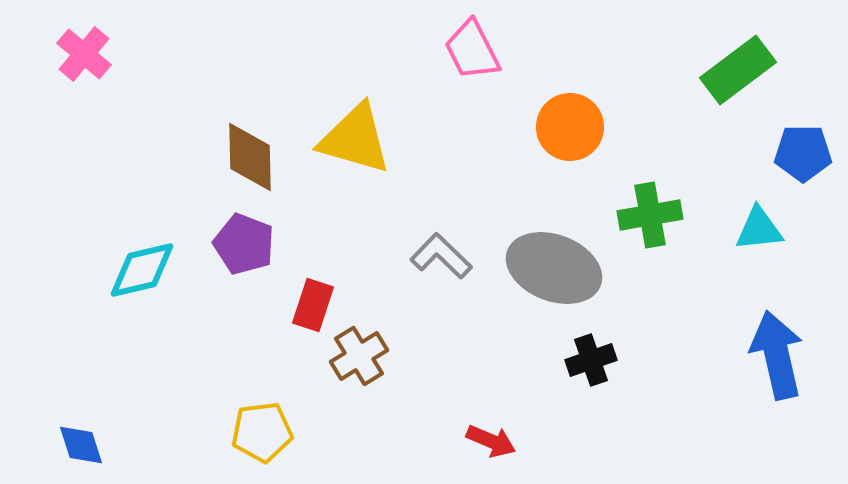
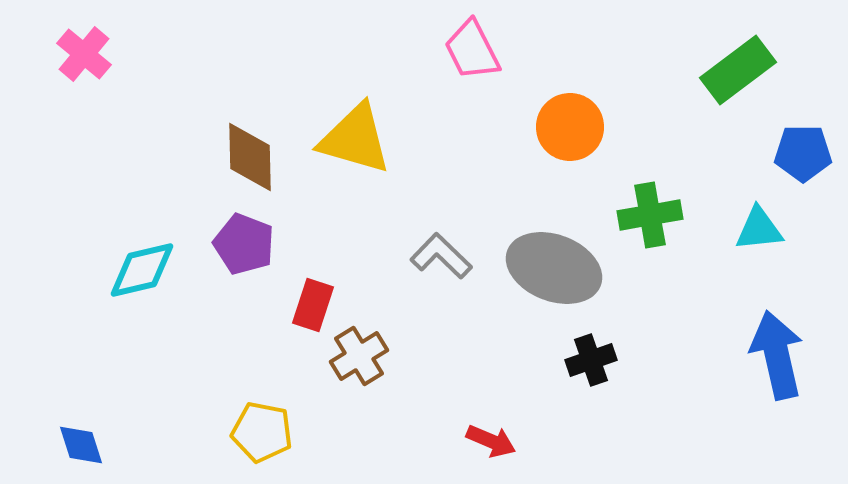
yellow pentagon: rotated 18 degrees clockwise
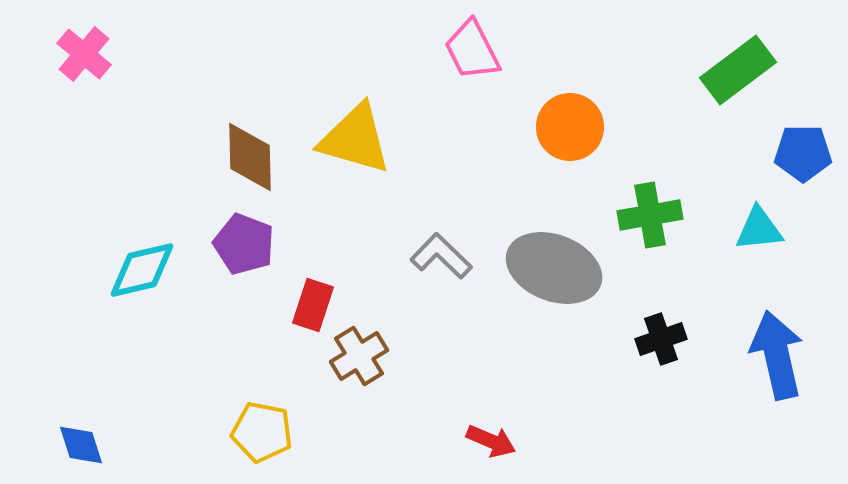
black cross: moved 70 px right, 21 px up
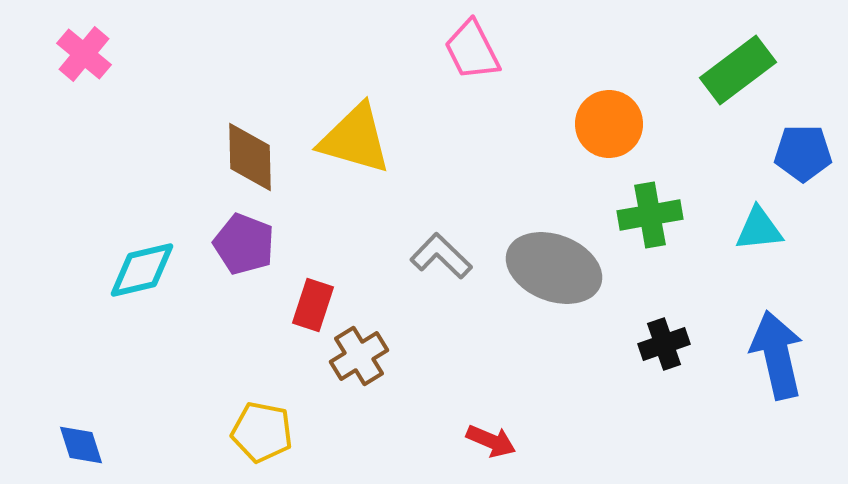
orange circle: moved 39 px right, 3 px up
black cross: moved 3 px right, 5 px down
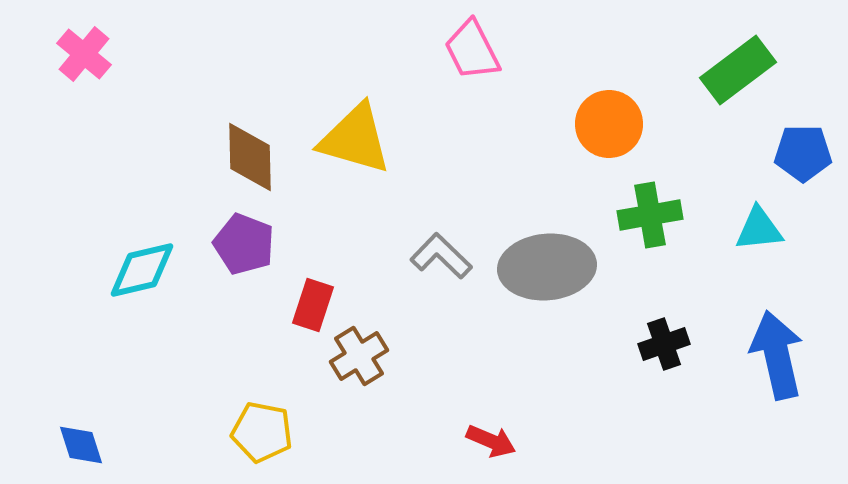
gray ellipse: moved 7 px left, 1 px up; rotated 26 degrees counterclockwise
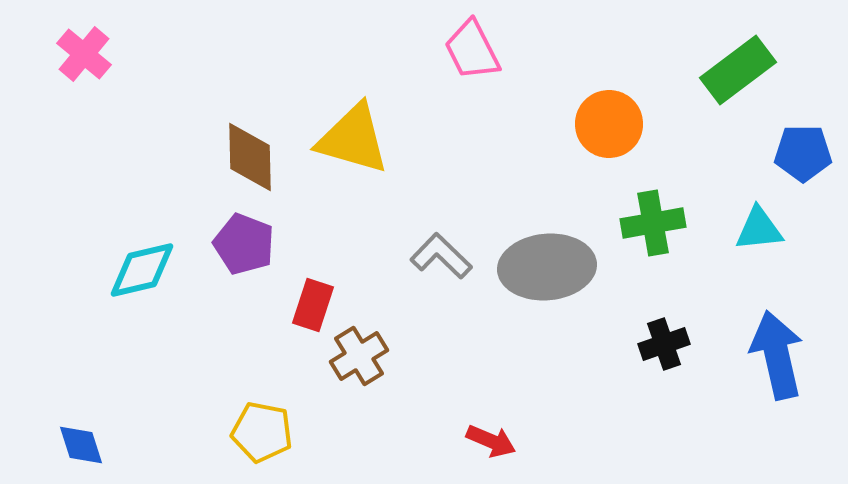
yellow triangle: moved 2 px left
green cross: moved 3 px right, 8 px down
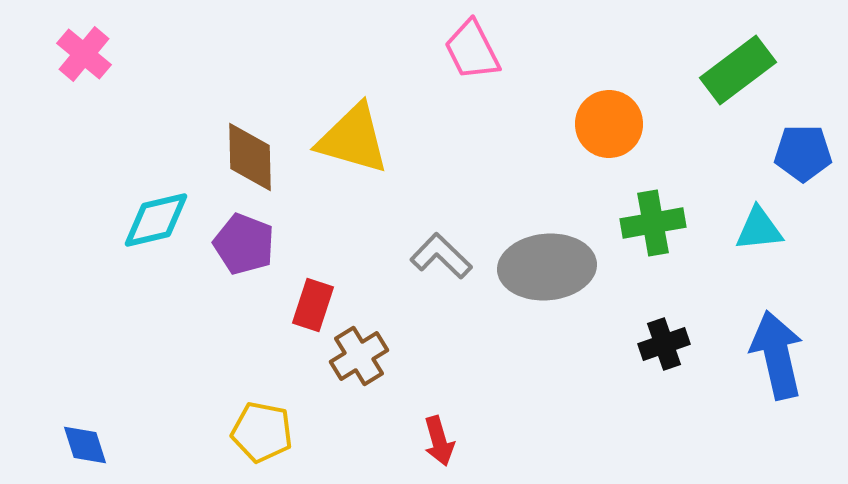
cyan diamond: moved 14 px right, 50 px up
red arrow: moved 52 px left; rotated 51 degrees clockwise
blue diamond: moved 4 px right
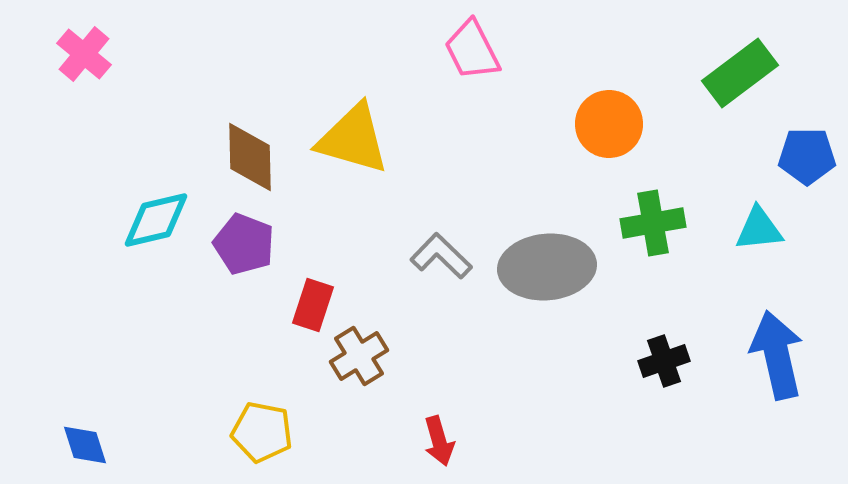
green rectangle: moved 2 px right, 3 px down
blue pentagon: moved 4 px right, 3 px down
black cross: moved 17 px down
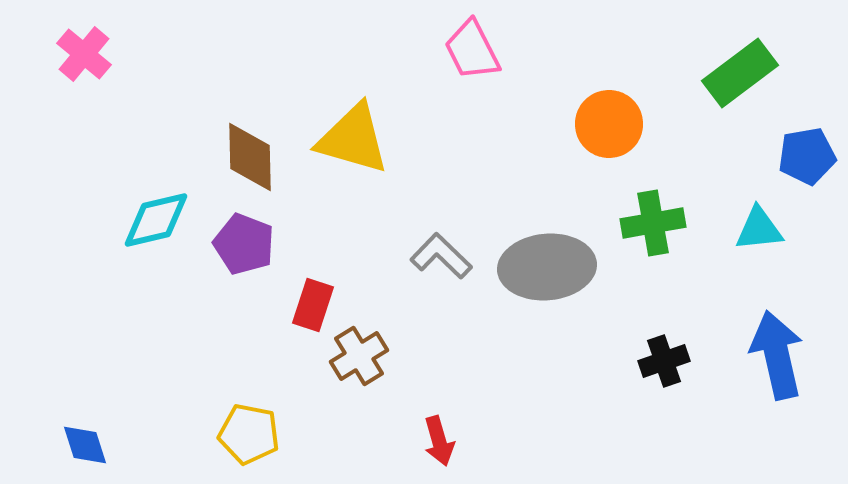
blue pentagon: rotated 10 degrees counterclockwise
yellow pentagon: moved 13 px left, 2 px down
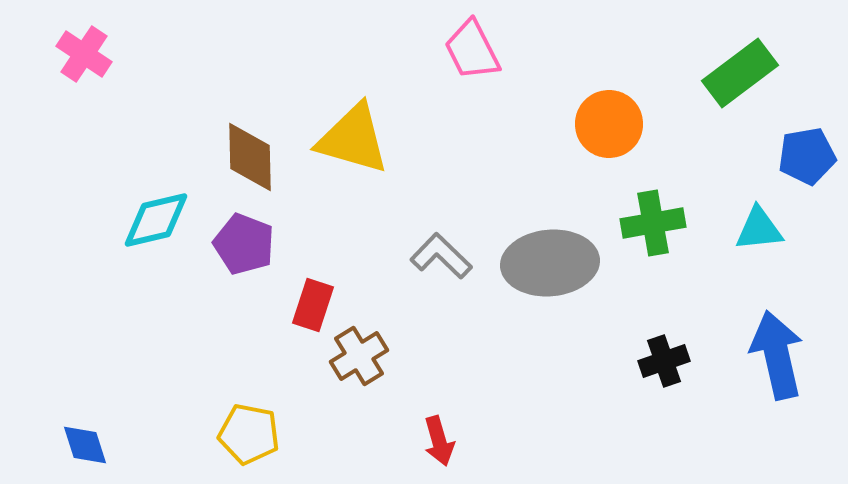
pink cross: rotated 6 degrees counterclockwise
gray ellipse: moved 3 px right, 4 px up
